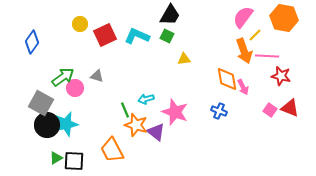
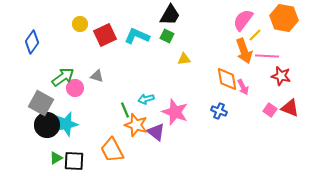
pink semicircle: moved 3 px down
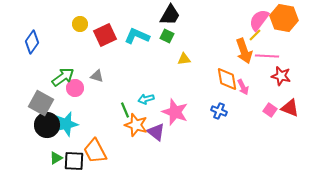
pink semicircle: moved 16 px right
orange trapezoid: moved 17 px left, 1 px down
